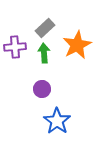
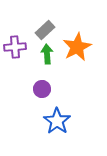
gray rectangle: moved 2 px down
orange star: moved 2 px down
green arrow: moved 3 px right, 1 px down
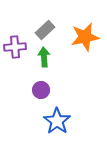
orange star: moved 8 px right, 10 px up; rotated 16 degrees clockwise
green arrow: moved 3 px left, 3 px down
purple circle: moved 1 px left, 1 px down
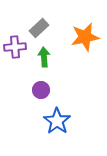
gray rectangle: moved 6 px left, 2 px up
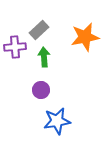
gray rectangle: moved 2 px down
blue star: rotated 28 degrees clockwise
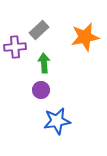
green arrow: moved 6 px down
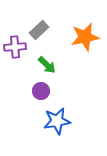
green arrow: moved 3 px right, 2 px down; rotated 138 degrees clockwise
purple circle: moved 1 px down
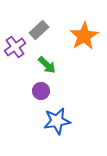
orange star: moved 1 px left, 1 px up; rotated 20 degrees counterclockwise
purple cross: rotated 30 degrees counterclockwise
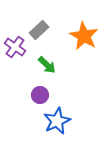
orange star: rotated 12 degrees counterclockwise
purple cross: rotated 20 degrees counterclockwise
purple circle: moved 1 px left, 4 px down
blue star: rotated 16 degrees counterclockwise
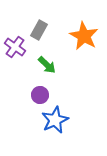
gray rectangle: rotated 18 degrees counterclockwise
blue star: moved 2 px left, 1 px up
